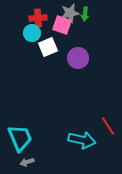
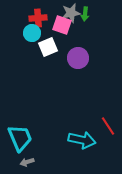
gray star: moved 1 px right
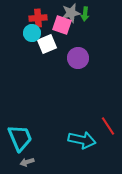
white square: moved 1 px left, 3 px up
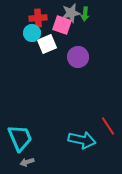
purple circle: moved 1 px up
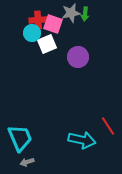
red cross: moved 2 px down
pink square: moved 9 px left, 1 px up
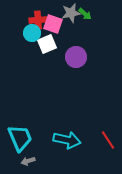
green arrow: rotated 56 degrees counterclockwise
purple circle: moved 2 px left
red line: moved 14 px down
cyan arrow: moved 15 px left
gray arrow: moved 1 px right, 1 px up
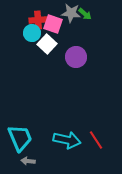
gray star: rotated 18 degrees clockwise
white square: rotated 24 degrees counterclockwise
red line: moved 12 px left
gray arrow: rotated 24 degrees clockwise
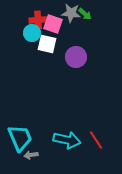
white square: rotated 30 degrees counterclockwise
gray arrow: moved 3 px right, 6 px up; rotated 16 degrees counterclockwise
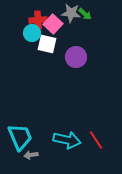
pink square: rotated 24 degrees clockwise
cyan trapezoid: moved 1 px up
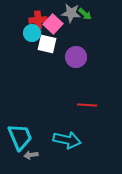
red line: moved 9 px left, 35 px up; rotated 54 degrees counterclockwise
